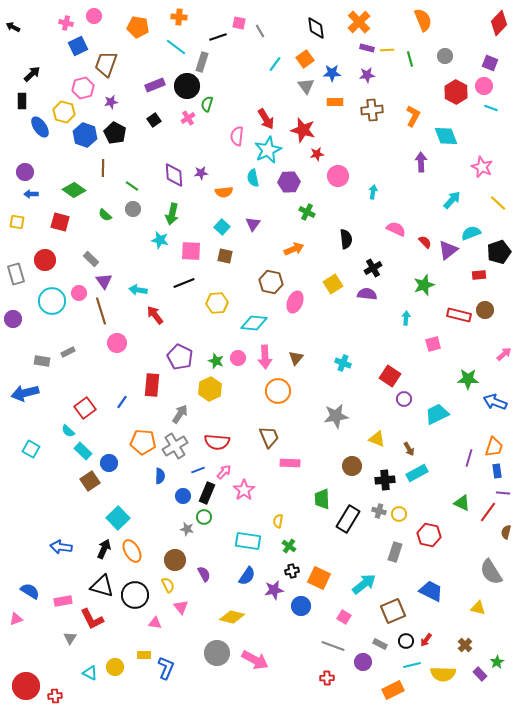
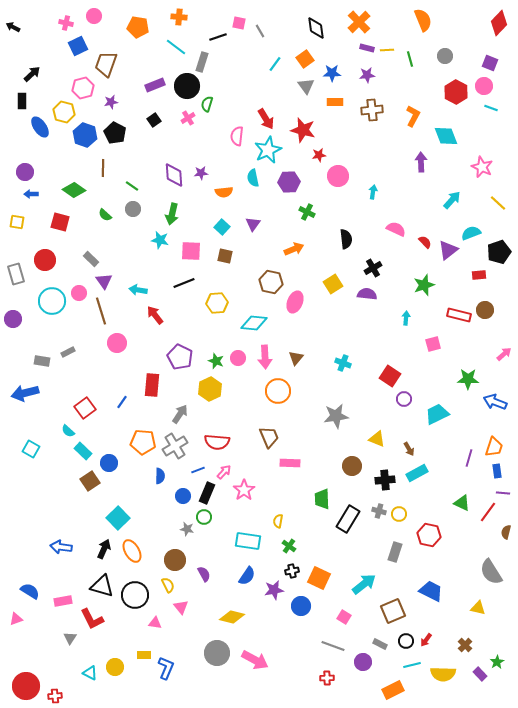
red star at (317, 154): moved 2 px right, 1 px down
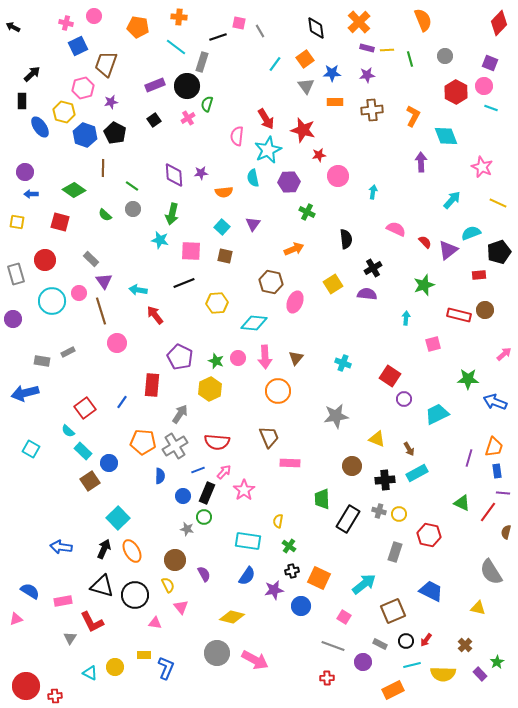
yellow line at (498, 203): rotated 18 degrees counterclockwise
red L-shape at (92, 619): moved 3 px down
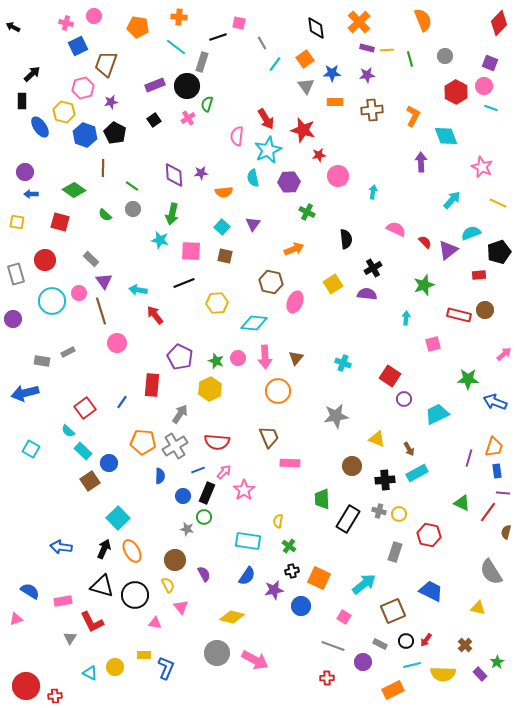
gray line at (260, 31): moved 2 px right, 12 px down
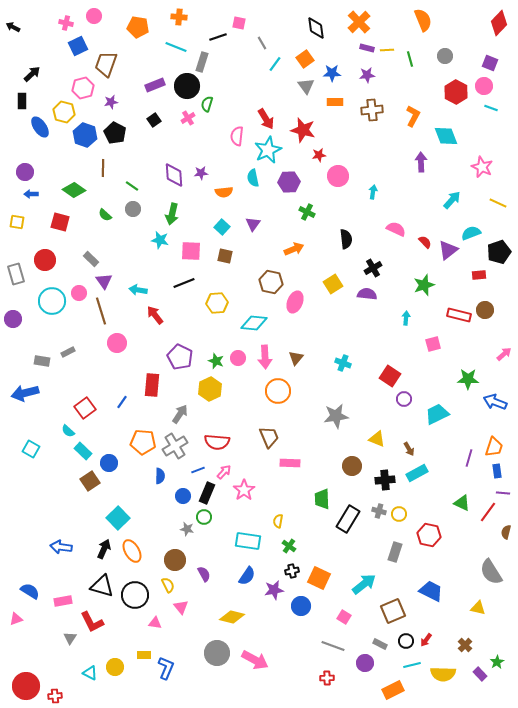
cyan line at (176, 47): rotated 15 degrees counterclockwise
purple circle at (363, 662): moved 2 px right, 1 px down
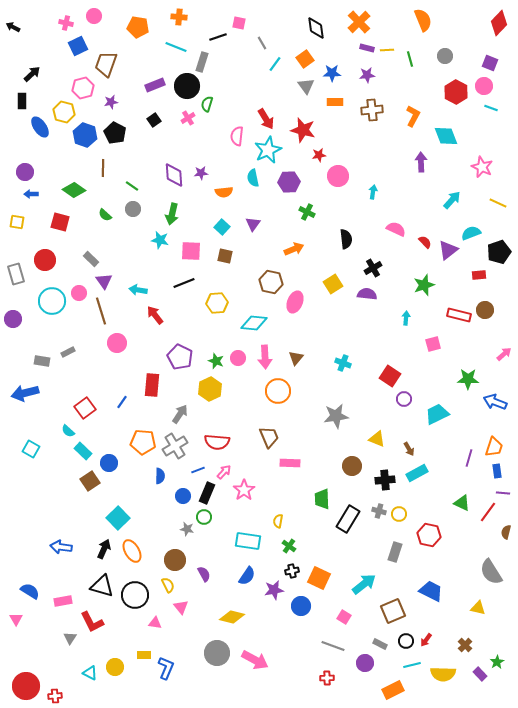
pink triangle at (16, 619): rotated 40 degrees counterclockwise
